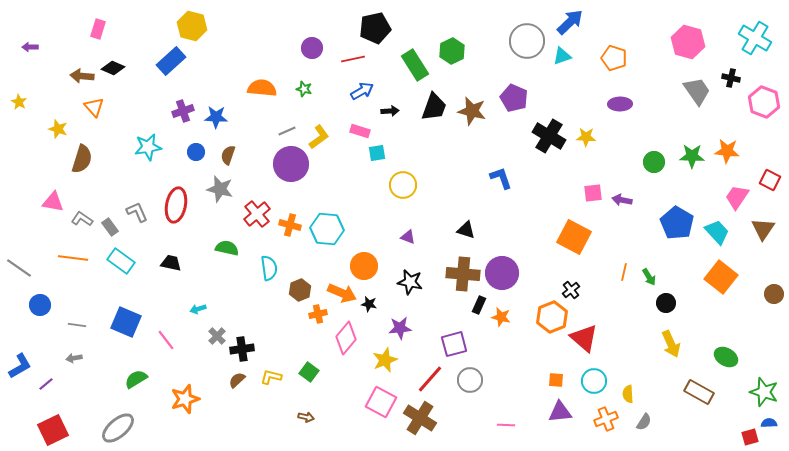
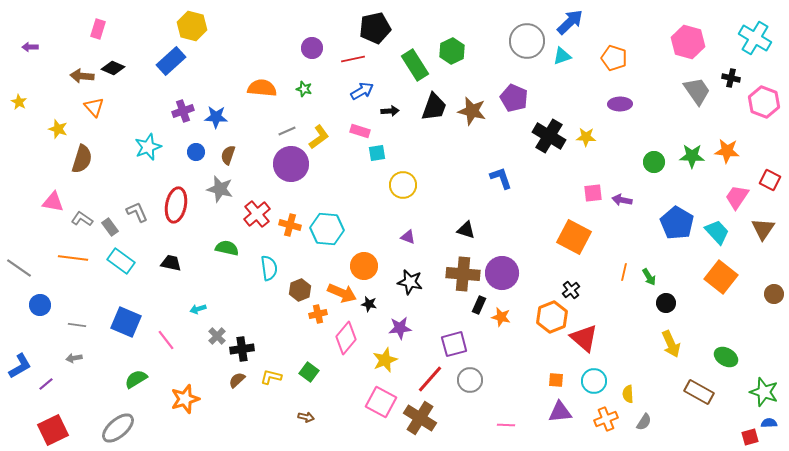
cyan star at (148, 147): rotated 12 degrees counterclockwise
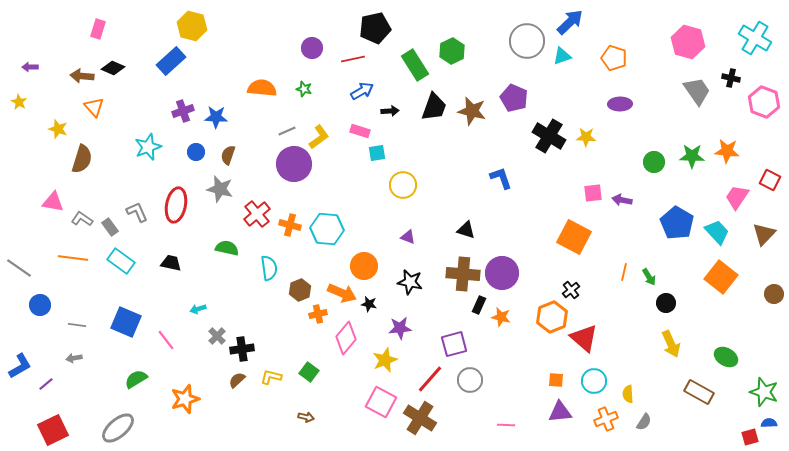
purple arrow at (30, 47): moved 20 px down
purple circle at (291, 164): moved 3 px right
brown triangle at (763, 229): moved 1 px right, 5 px down; rotated 10 degrees clockwise
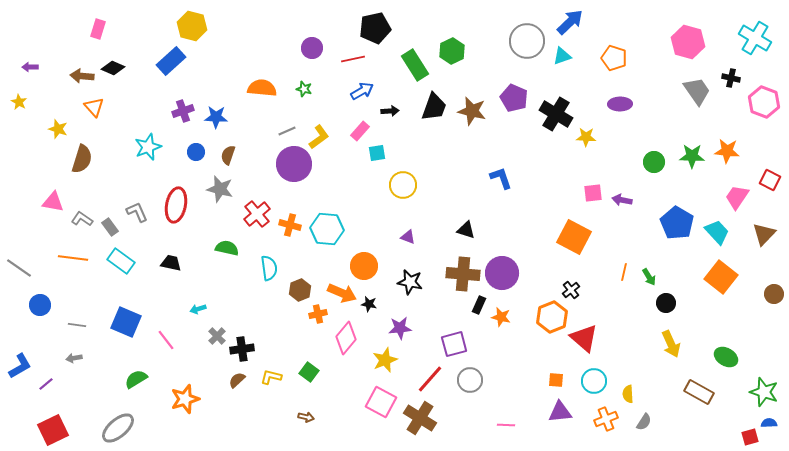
pink rectangle at (360, 131): rotated 66 degrees counterclockwise
black cross at (549, 136): moved 7 px right, 22 px up
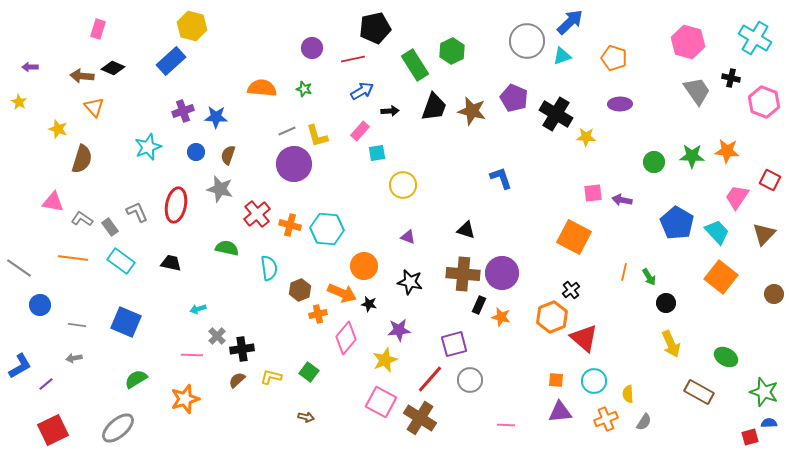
yellow L-shape at (319, 137): moved 2 px left, 1 px up; rotated 110 degrees clockwise
purple star at (400, 328): moved 1 px left, 2 px down
pink line at (166, 340): moved 26 px right, 15 px down; rotated 50 degrees counterclockwise
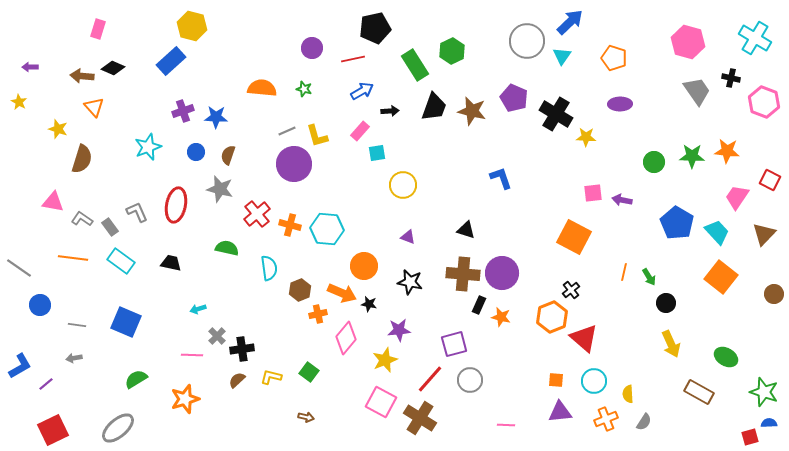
cyan triangle at (562, 56): rotated 36 degrees counterclockwise
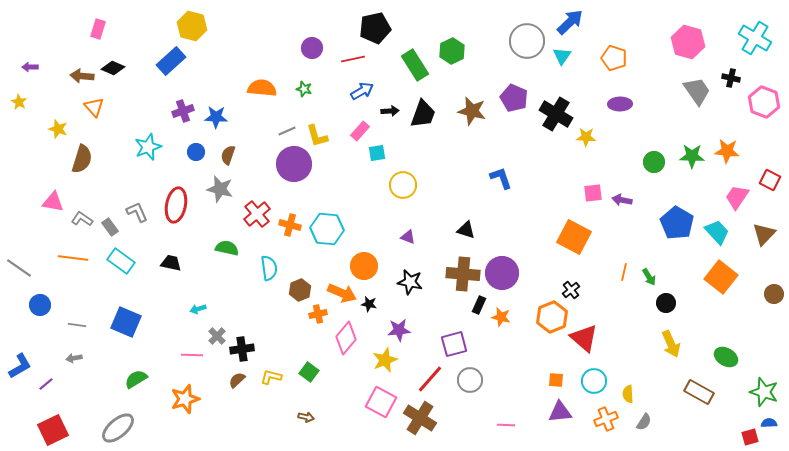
black trapezoid at (434, 107): moved 11 px left, 7 px down
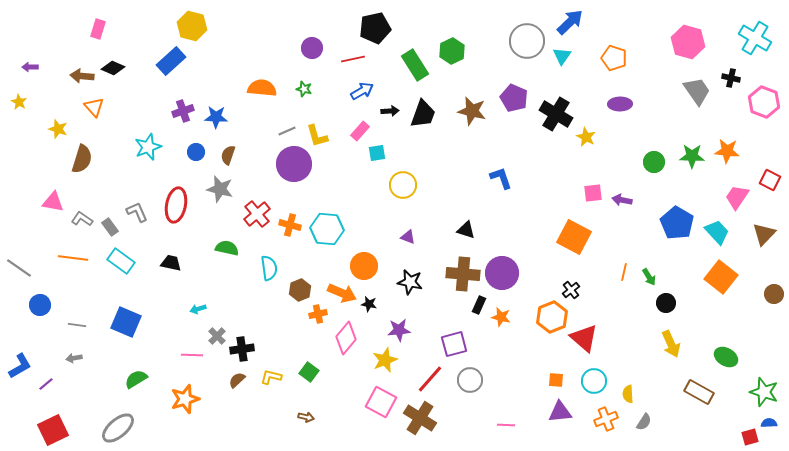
yellow star at (586, 137): rotated 24 degrees clockwise
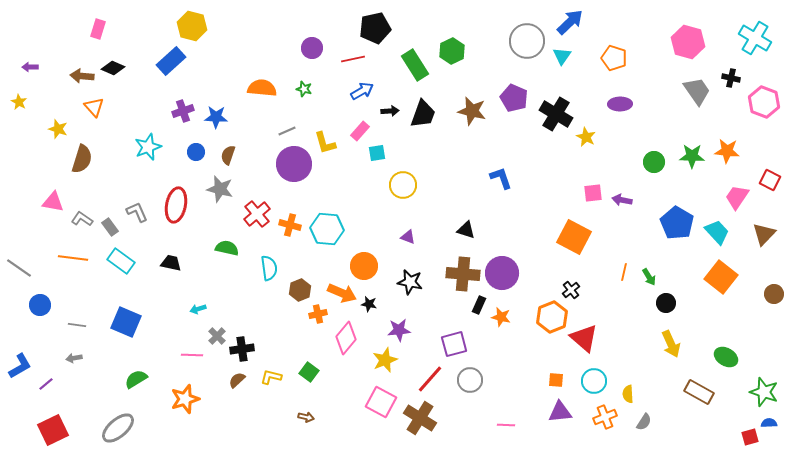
yellow L-shape at (317, 136): moved 8 px right, 7 px down
orange cross at (606, 419): moved 1 px left, 2 px up
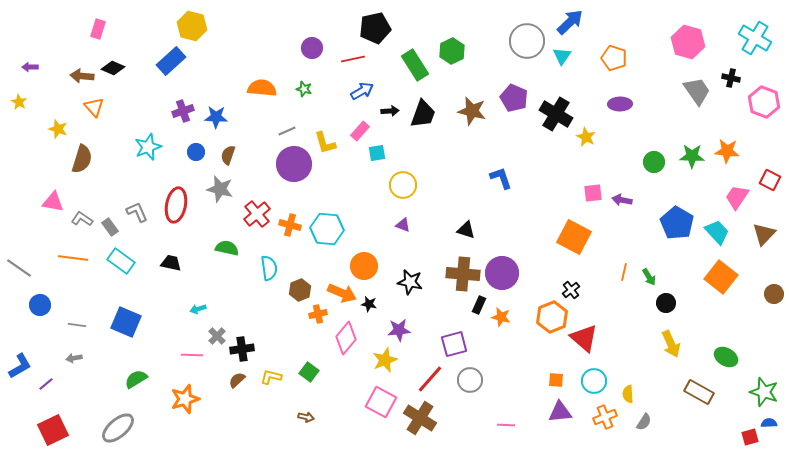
purple triangle at (408, 237): moved 5 px left, 12 px up
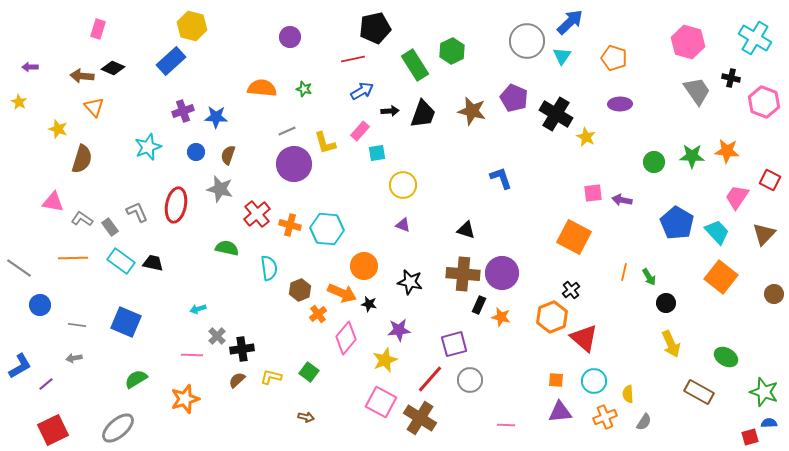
purple circle at (312, 48): moved 22 px left, 11 px up
orange line at (73, 258): rotated 8 degrees counterclockwise
black trapezoid at (171, 263): moved 18 px left
orange cross at (318, 314): rotated 24 degrees counterclockwise
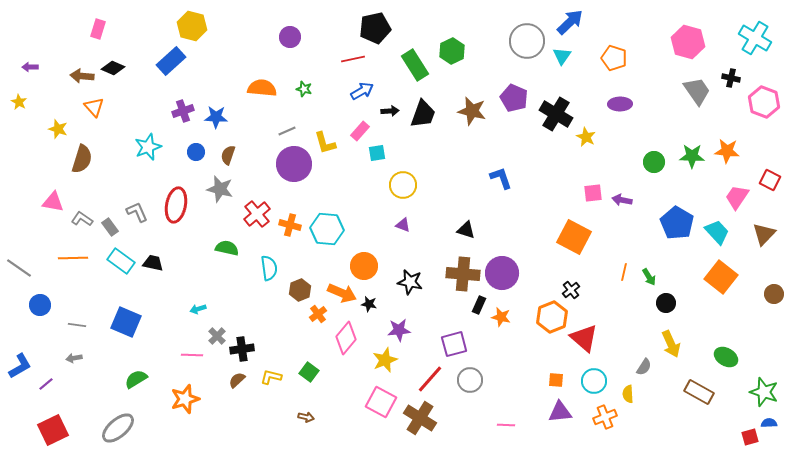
gray semicircle at (644, 422): moved 55 px up
